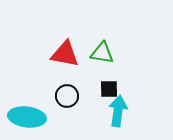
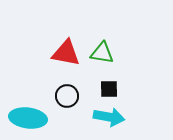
red triangle: moved 1 px right, 1 px up
cyan arrow: moved 9 px left, 6 px down; rotated 92 degrees clockwise
cyan ellipse: moved 1 px right, 1 px down
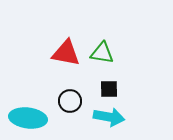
black circle: moved 3 px right, 5 px down
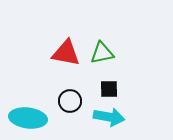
green triangle: rotated 20 degrees counterclockwise
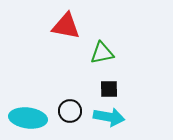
red triangle: moved 27 px up
black circle: moved 10 px down
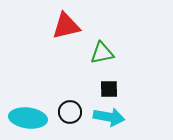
red triangle: rotated 24 degrees counterclockwise
black circle: moved 1 px down
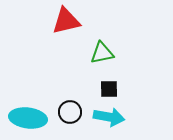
red triangle: moved 5 px up
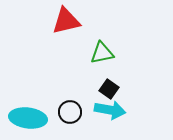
black square: rotated 36 degrees clockwise
cyan arrow: moved 1 px right, 7 px up
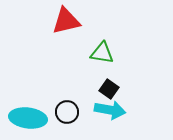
green triangle: rotated 20 degrees clockwise
black circle: moved 3 px left
